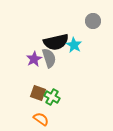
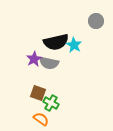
gray circle: moved 3 px right
gray semicircle: moved 5 px down; rotated 120 degrees clockwise
green cross: moved 1 px left, 6 px down
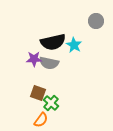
black semicircle: moved 3 px left
purple star: rotated 28 degrees clockwise
green cross: rotated 14 degrees clockwise
orange semicircle: moved 1 px down; rotated 91 degrees clockwise
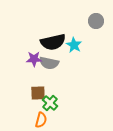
brown square: rotated 21 degrees counterclockwise
green cross: moved 1 px left
orange semicircle: rotated 21 degrees counterclockwise
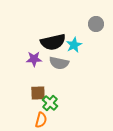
gray circle: moved 3 px down
cyan star: rotated 14 degrees clockwise
gray semicircle: moved 10 px right
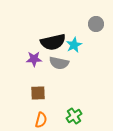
green cross: moved 24 px right, 13 px down; rotated 14 degrees clockwise
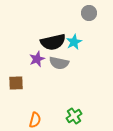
gray circle: moved 7 px left, 11 px up
cyan star: moved 3 px up
purple star: moved 3 px right; rotated 21 degrees counterclockwise
brown square: moved 22 px left, 10 px up
orange semicircle: moved 6 px left
